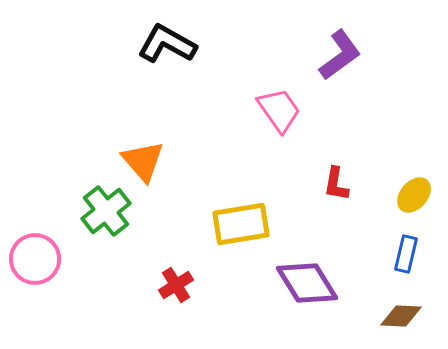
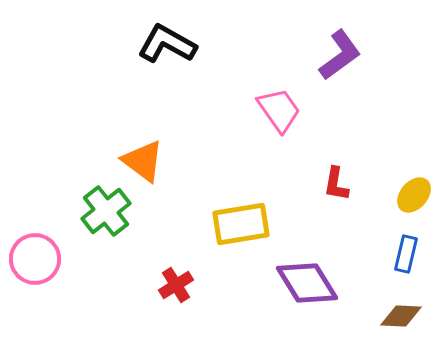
orange triangle: rotated 12 degrees counterclockwise
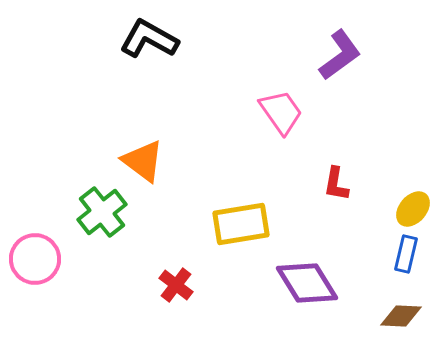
black L-shape: moved 18 px left, 5 px up
pink trapezoid: moved 2 px right, 2 px down
yellow ellipse: moved 1 px left, 14 px down
green cross: moved 4 px left, 1 px down
red cross: rotated 20 degrees counterclockwise
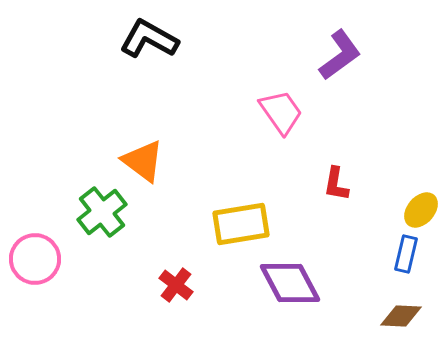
yellow ellipse: moved 8 px right, 1 px down
purple diamond: moved 17 px left; rotated 4 degrees clockwise
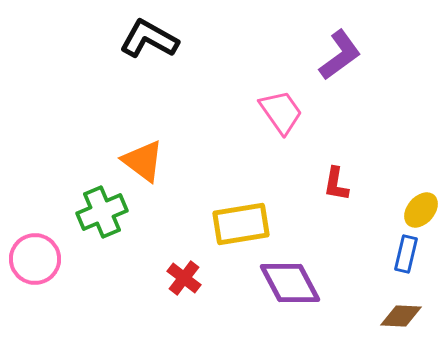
green cross: rotated 15 degrees clockwise
red cross: moved 8 px right, 7 px up
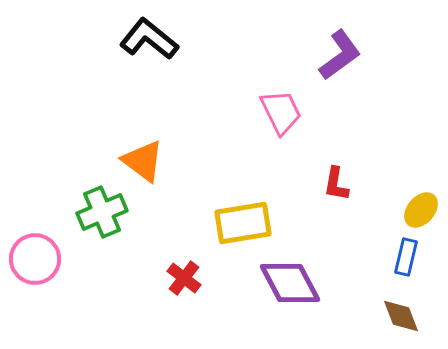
black L-shape: rotated 10 degrees clockwise
pink trapezoid: rotated 9 degrees clockwise
yellow rectangle: moved 2 px right, 1 px up
blue rectangle: moved 3 px down
brown diamond: rotated 66 degrees clockwise
